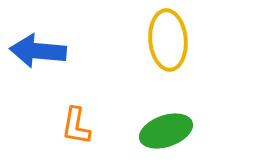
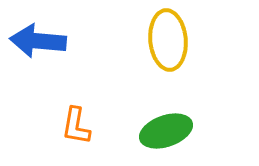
blue arrow: moved 10 px up
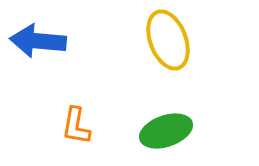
yellow ellipse: rotated 16 degrees counterclockwise
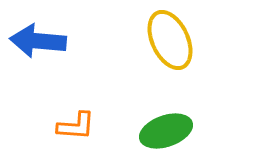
yellow ellipse: moved 2 px right; rotated 4 degrees counterclockwise
orange L-shape: rotated 96 degrees counterclockwise
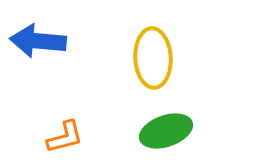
yellow ellipse: moved 17 px left, 18 px down; rotated 22 degrees clockwise
orange L-shape: moved 11 px left, 11 px down; rotated 18 degrees counterclockwise
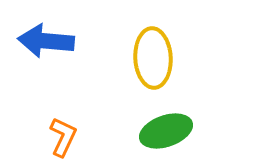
blue arrow: moved 8 px right
orange L-shape: moved 2 px left; rotated 51 degrees counterclockwise
